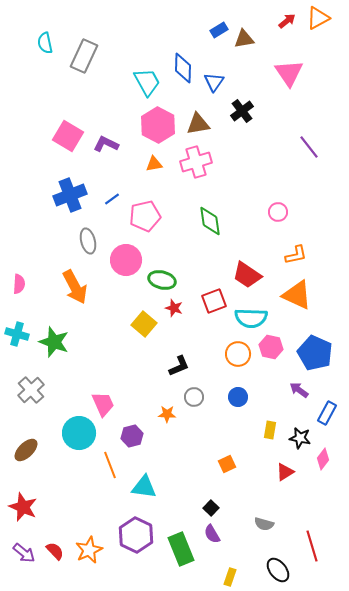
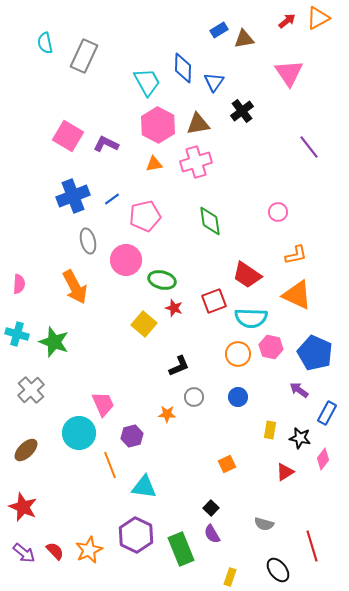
blue cross at (70, 195): moved 3 px right, 1 px down
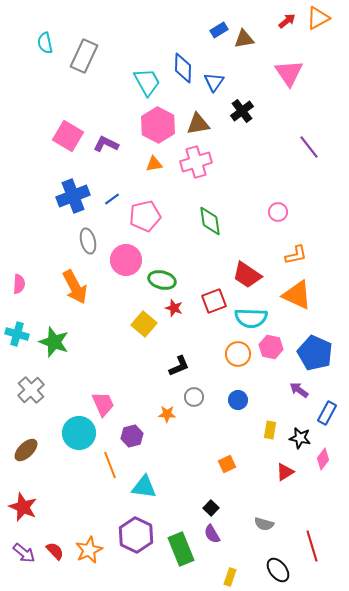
blue circle at (238, 397): moved 3 px down
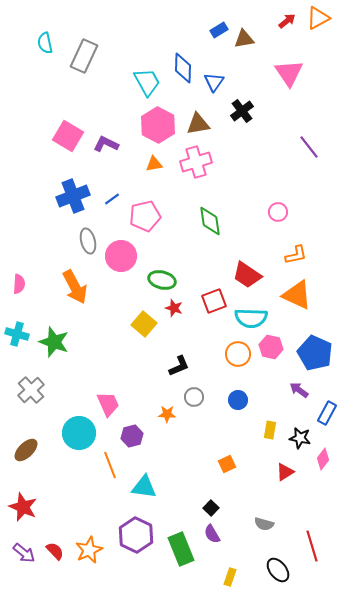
pink circle at (126, 260): moved 5 px left, 4 px up
pink trapezoid at (103, 404): moved 5 px right
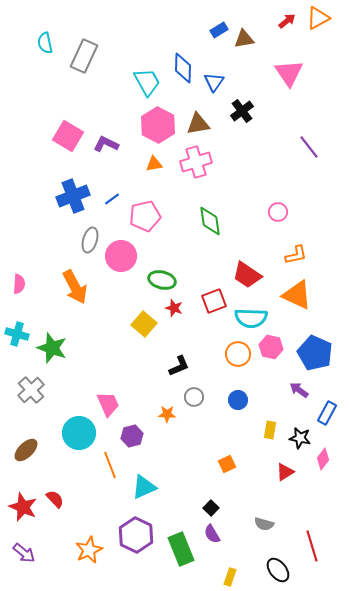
gray ellipse at (88, 241): moved 2 px right, 1 px up; rotated 30 degrees clockwise
green star at (54, 342): moved 2 px left, 6 px down
cyan triangle at (144, 487): rotated 32 degrees counterclockwise
red semicircle at (55, 551): moved 52 px up
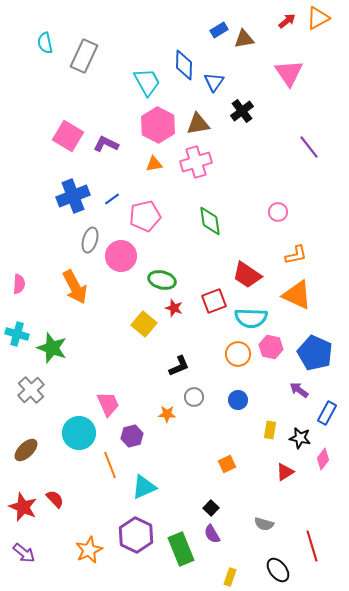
blue diamond at (183, 68): moved 1 px right, 3 px up
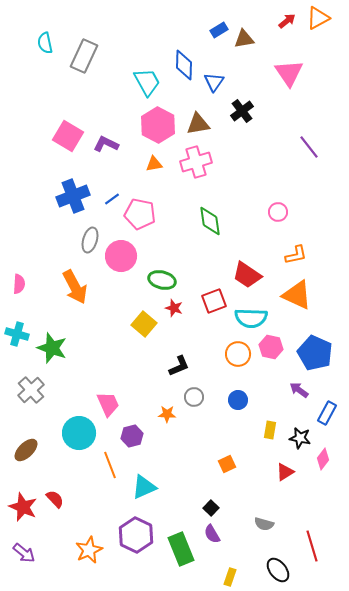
pink pentagon at (145, 216): moved 5 px left, 2 px up; rotated 24 degrees clockwise
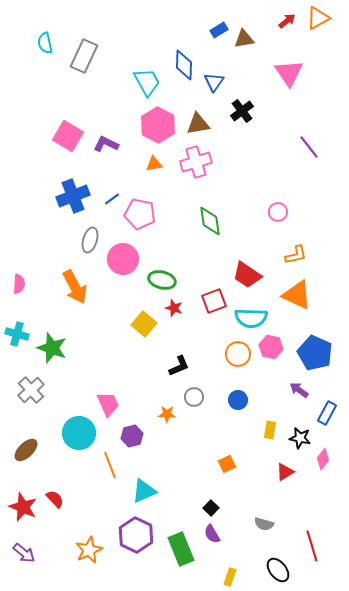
pink circle at (121, 256): moved 2 px right, 3 px down
cyan triangle at (144, 487): moved 4 px down
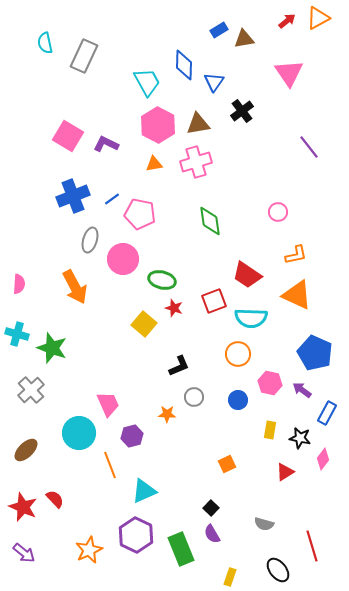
pink hexagon at (271, 347): moved 1 px left, 36 px down
purple arrow at (299, 390): moved 3 px right
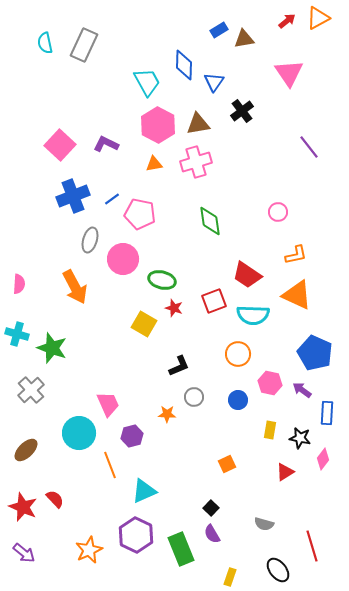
gray rectangle at (84, 56): moved 11 px up
pink square at (68, 136): moved 8 px left, 9 px down; rotated 12 degrees clockwise
cyan semicircle at (251, 318): moved 2 px right, 3 px up
yellow square at (144, 324): rotated 10 degrees counterclockwise
blue rectangle at (327, 413): rotated 25 degrees counterclockwise
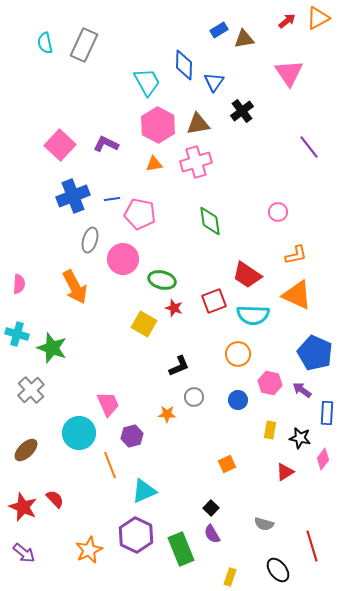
blue line at (112, 199): rotated 28 degrees clockwise
